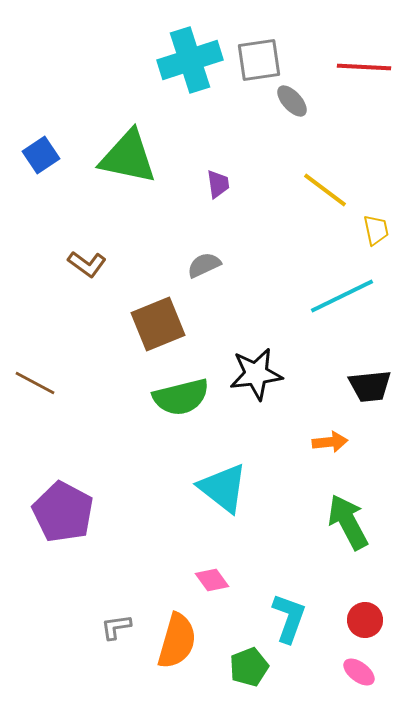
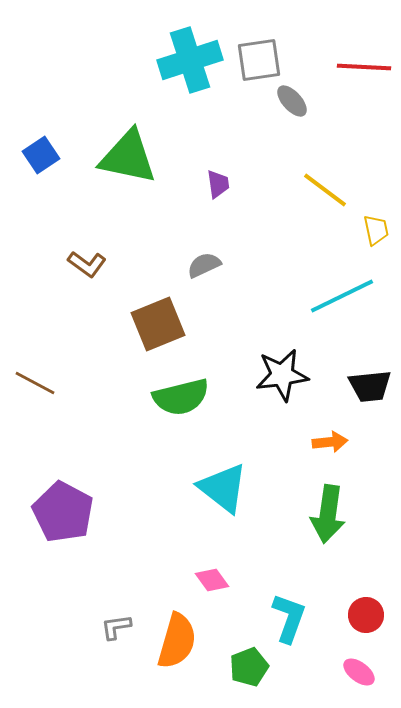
black star: moved 26 px right, 1 px down
green arrow: moved 20 px left, 8 px up; rotated 144 degrees counterclockwise
red circle: moved 1 px right, 5 px up
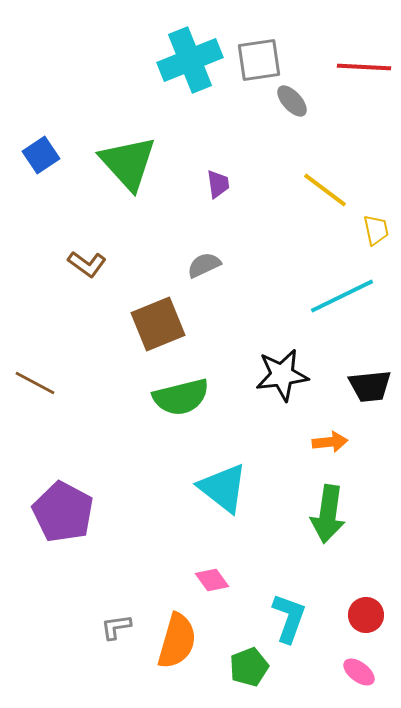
cyan cross: rotated 4 degrees counterclockwise
green triangle: moved 6 px down; rotated 36 degrees clockwise
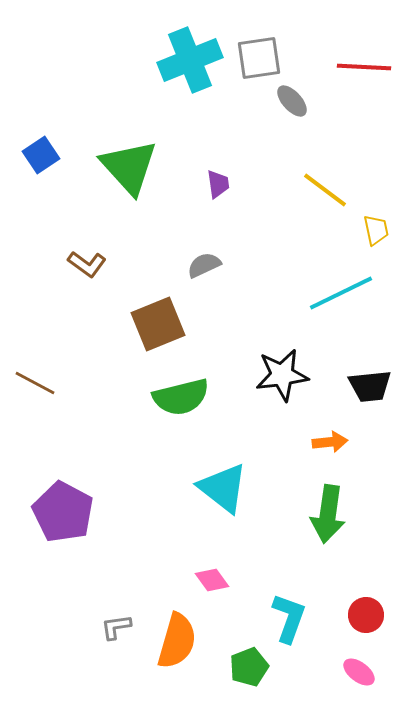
gray square: moved 2 px up
green triangle: moved 1 px right, 4 px down
cyan line: moved 1 px left, 3 px up
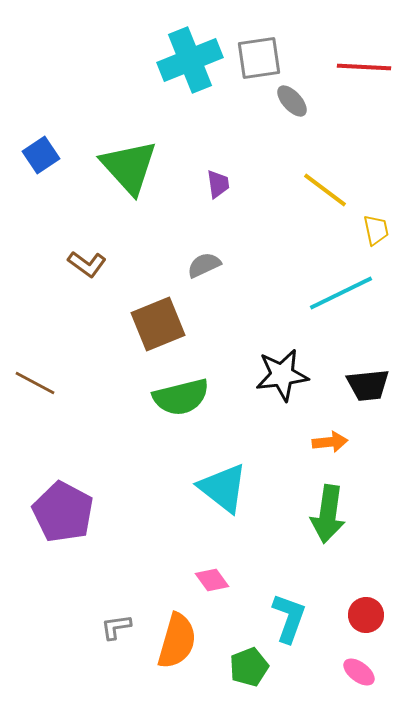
black trapezoid: moved 2 px left, 1 px up
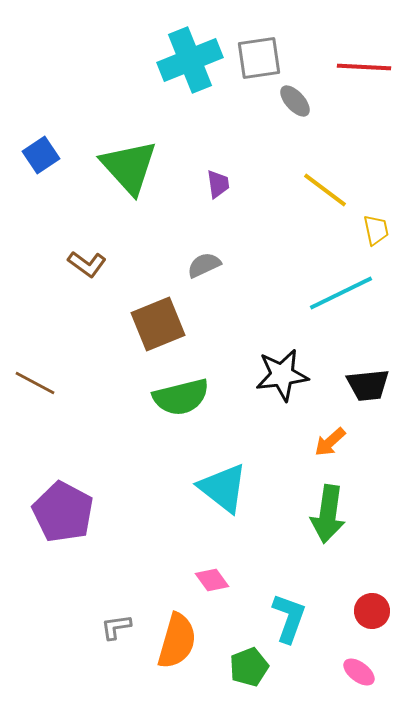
gray ellipse: moved 3 px right
orange arrow: rotated 144 degrees clockwise
red circle: moved 6 px right, 4 px up
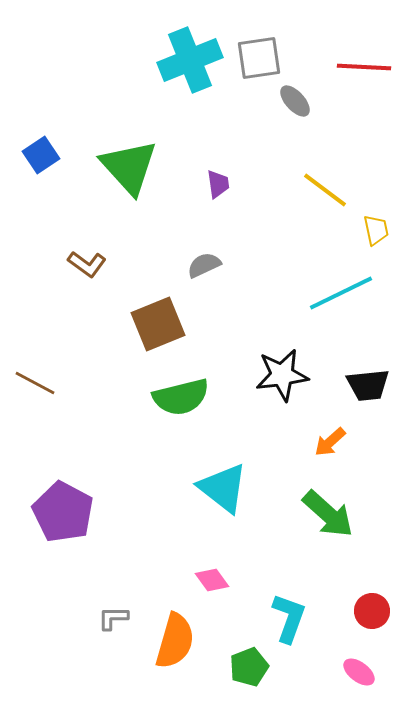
green arrow: rotated 56 degrees counterclockwise
gray L-shape: moved 3 px left, 9 px up; rotated 8 degrees clockwise
orange semicircle: moved 2 px left
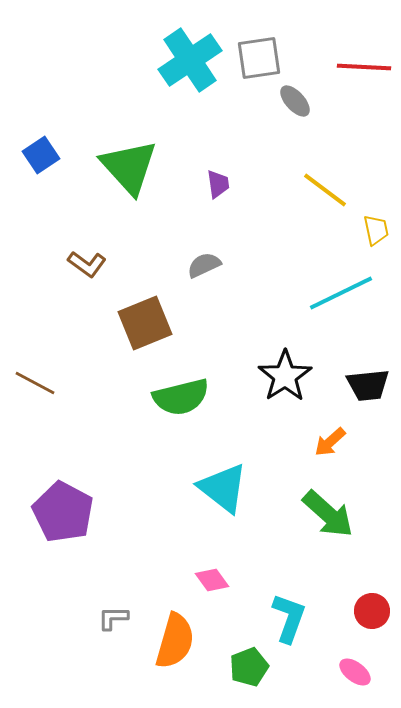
cyan cross: rotated 12 degrees counterclockwise
brown square: moved 13 px left, 1 px up
black star: moved 3 px right, 1 px down; rotated 26 degrees counterclockwise
pink ellipse: moved 4 px left
